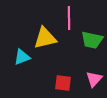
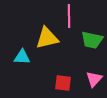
pink line: moved 2 px up
yellow triangle: moved 2 px right
cyan triangle: rotated 24 degrees clockwise
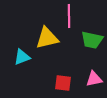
cyan triangle: rotated 24 degrees counterclockwise
pink triangle: rotated 36 degrees clockwise
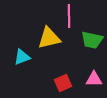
yellow triangle: moved 2 px right
pink triangle: rotated 12 degrees clockwise
red square: rotated 30 degrees counterclockwise
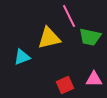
pink line: rotated 25 degrees counterclockwise
green trapezoid: moved 2 px left, 3 px up
red square: moved 2 px right, 2 px down
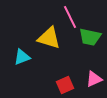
pink line: moved 1 px right, 1 px down
yellow triangle: rotated 30 degrees clockwise
pink triangle: rotated 24 degrees counterclockwise
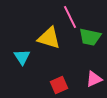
cyan triangle: rotated 42 degrees counterclockwise
red square: moved 6 px left
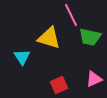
pink line: moved 1 px right, 2 px up
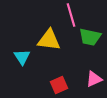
pink line: rotated 10 degrees clockwise
yellow triangle: moved 2 px down; rotated 10 degrees counterclockwise
